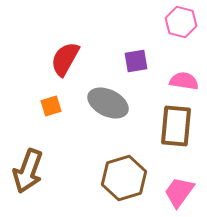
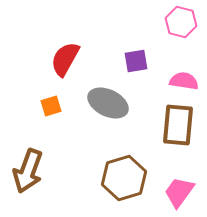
brown rectangle: moved 2 px right, 1 px up
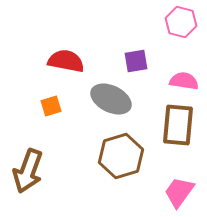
red semicircle: moved 1 px right, 2 px down; rotated 72 degrees clockwise
gray ellipse: moved 3 px right, 4 px up
brown hexagon: moved 3 px left, 22 px up
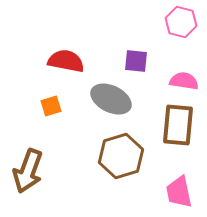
purple square: rotated 15 degrees clockwise
pink trapezoid: rotated 48 degrees counterclockwise
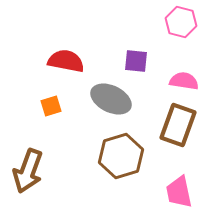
brown rectangle: rotated 15 degrees clockwise
